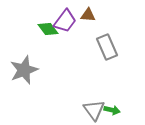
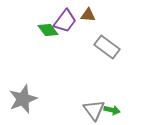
green diamond: moved 1 px down
gray rectangle: rotated 30 degrees counterclockwise
gray star: moved 1 px left, 29 px down
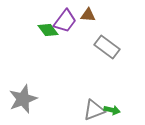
gray triangle: rotated 45 degrees clockwise
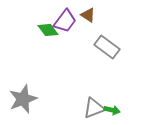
brown triangle: rotated 28 degrees clockwise
gray triangle: moved 2 px up
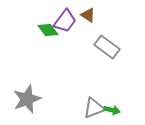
gray star: moved 4 px right
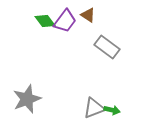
green diamond: moved 3 px left, 9 px up
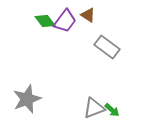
green arrow: rotated 28 degrees clockwise
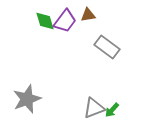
brown triangle: rotated 42 degrees counterclockwise
green diamond: rotated 20 degrees clockwise
green arrow: rotated 91 degrees clockwise
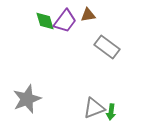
green arrow: moved 1 px left, 2 px down; rotated 35 degrees counterclockwise
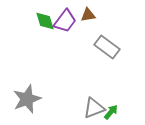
green arrow: rotated 147 degrees counterclockwise
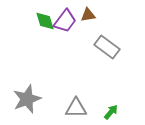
gray triangle: moved 18 px left; rotated 20 degrees clockwise
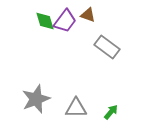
brown triangle: rotated 28 degrees clockwise
gray star: moved 9 px right
